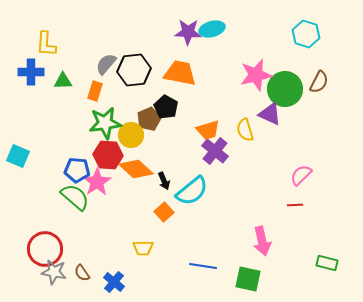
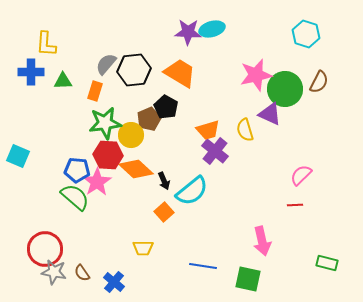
orange trapezoid at (180, 73): rotated 20 degrees clockwise
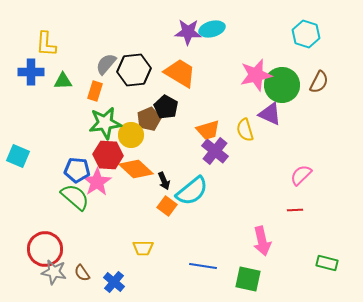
green circle at (285, 89): moved 3 px left, 4 px up
red line at (295, 205): moved 5 px down
orange square at (164, 212): moved 3 px right, 6 px up; rotated 12 degrees counterclockwise
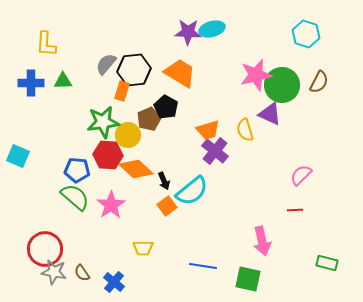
blue cross at (31, 72): moved 11 px down
orange rectangle at (95, 91): moved 27 px right
green star at (105, 123): moved 2 px left, 1 px up
yellow circle at (131, 135): moved 3 px left
pink star at (97, 182): moved 14 px right, 23 px down
orange square at (167, 206): rotated 18 degrees clockwise
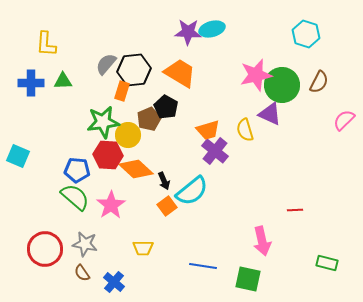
pink semicircle at (301, 175): moved 43 px right, 55 px up
gray star at (54, 272): moved 31 px right, 28 px up
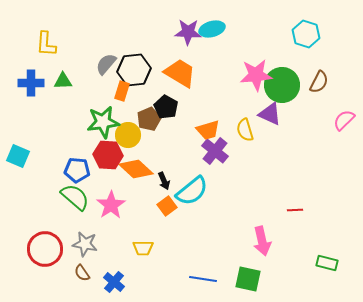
pink star at (256, 75): rotated 8 degrees clockwise
blue line at (203, 266): moved 13 px down
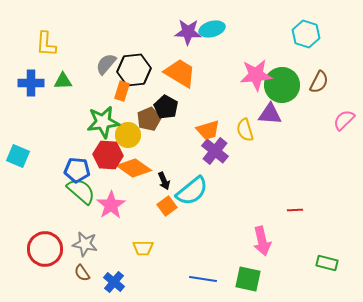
purple triangle at (270, 114): rotated 20 degrees counterclockwise
orange diamond at (136, 169): moved 2 px left, 1 px up; rotated 8 degrees counterclockwise
green semicircle at (75, 197): moved 6 px right, 6 px up
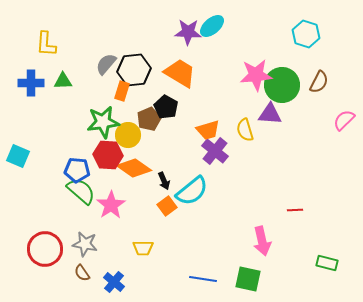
cyan ellipse at (212, 29): moved 3 px up; rotated 25 degrees counterclockwise
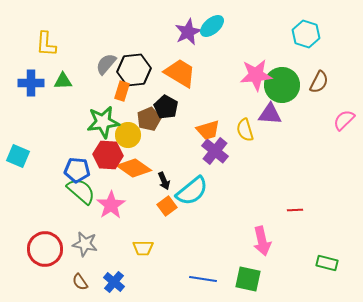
purple star at (188, 32): rotated 28 degrees counterclockwise
brown semicircle at (82, 273): moved 2 px left, 9 px down
